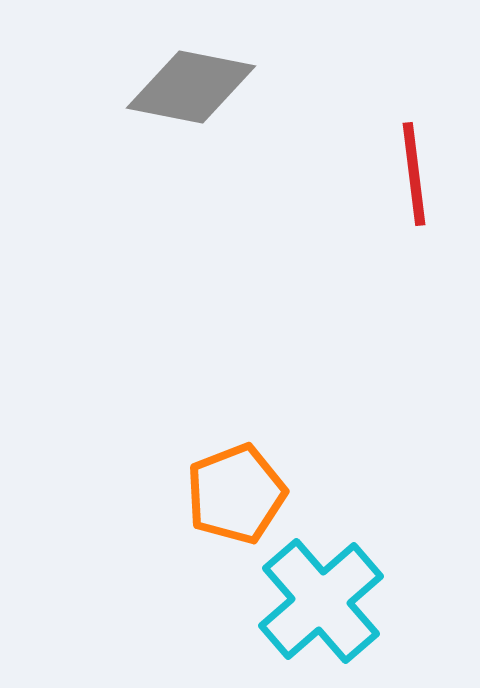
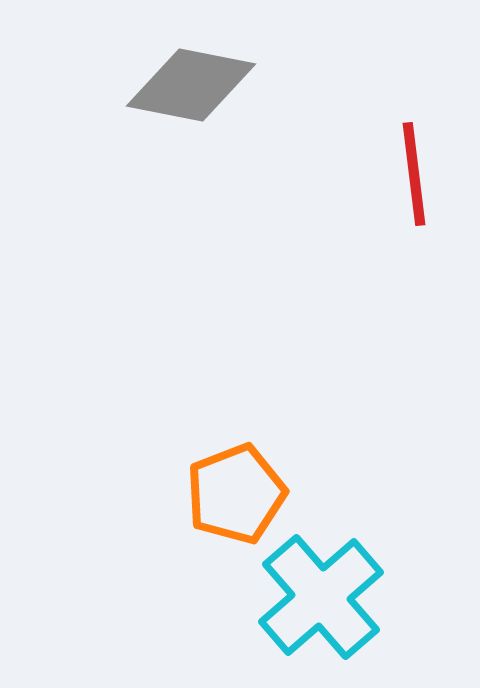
gray diamond: moved 2 px up
cyan cross: moved 4 px up
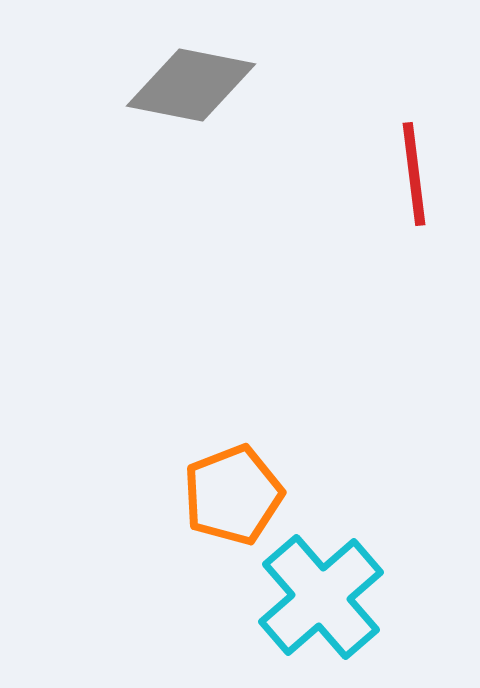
orange pentagon: moved 3 px left, 1 px down
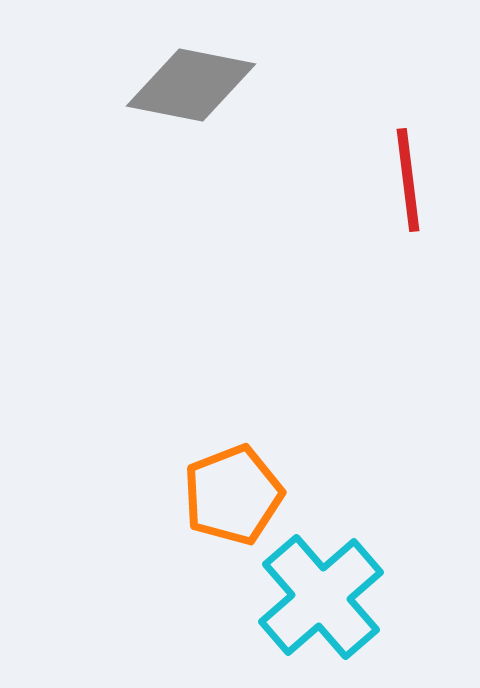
red line: moved 6 px left, 6 px down
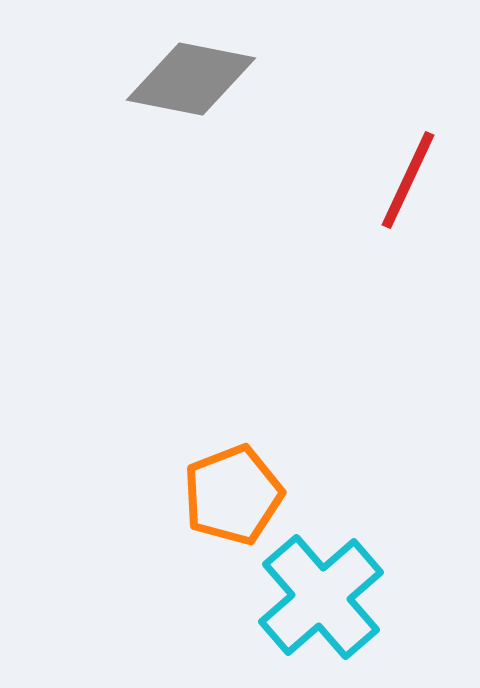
gray diamond: moved 6 px up
red line: rotated 32 degrees clockwise
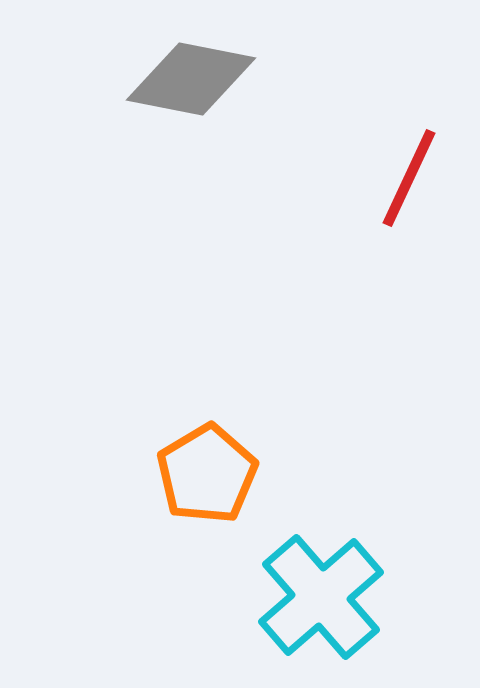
red line: moved 1 px right, 2 px up
orange pentagon: moved 26 px left, 21 px up; rotated 10 degrees counterclockwise
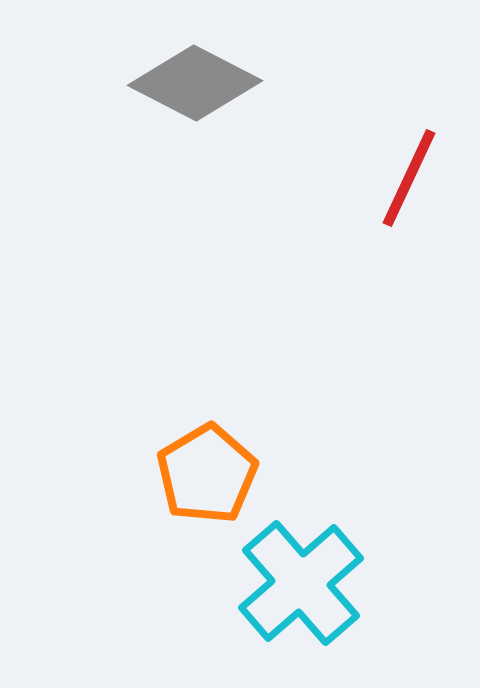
gray diamond: moved 4 px right, 4 px down; rotated 16 degrees clockwise
cyan cross: moved 20 px left, 14 px up
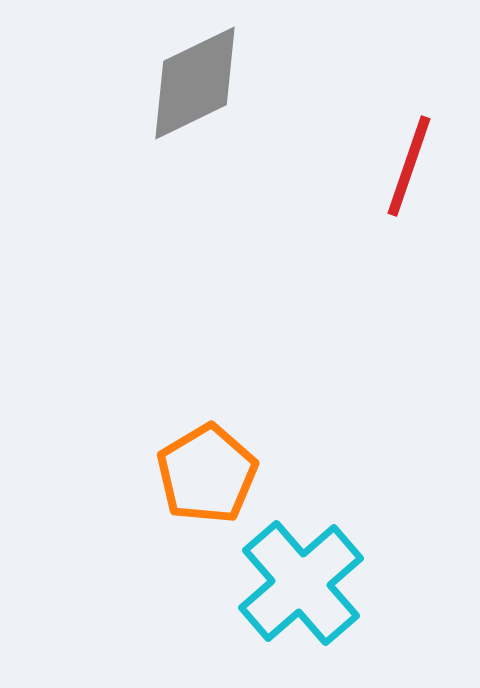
gray diamond: rotated 53 degrees counterclockwise
red line: moved 12 px up; rotated 6 degrees counterclockwise
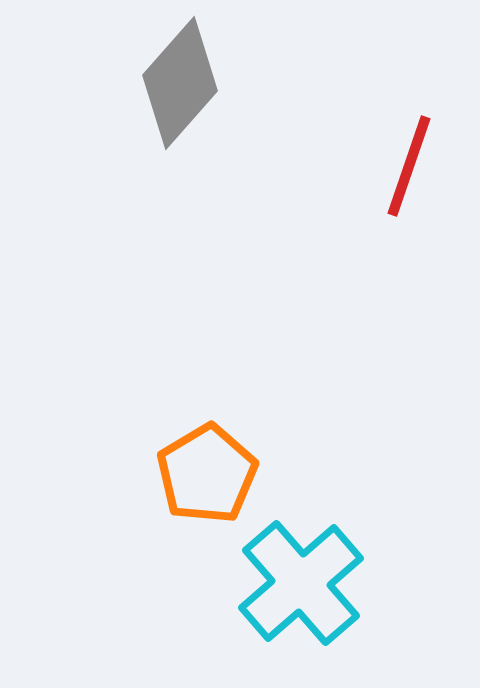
gray diamond: moved 15 px left; rotated 23 degrees counterclockwise
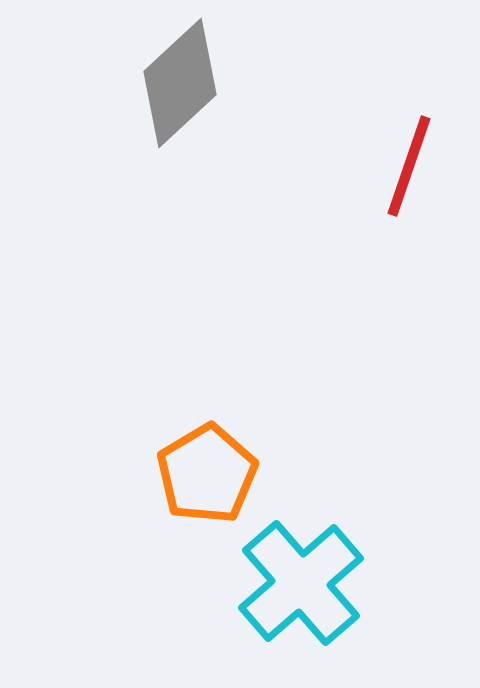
gray diamond: rotated 6 degrees clockwise
